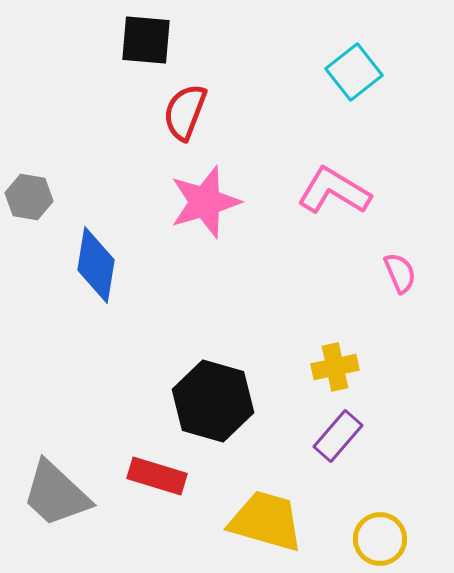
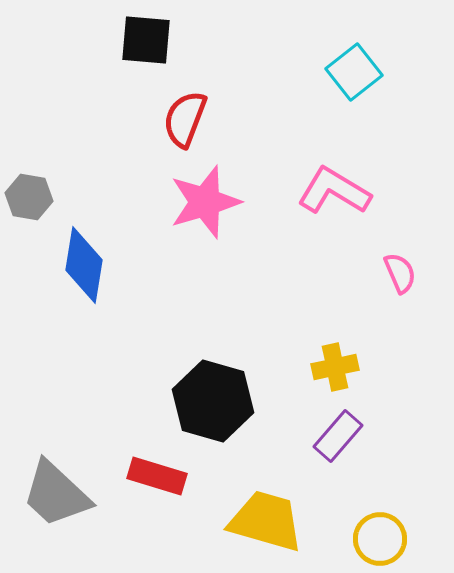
red semicircle: moved 7 px down
blue diamond: moved 12 px left
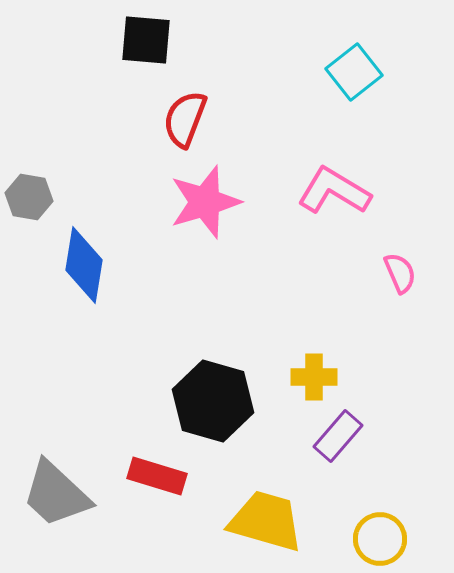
yellow cross: moved 21 px left, 10 px down; rotated 12 degrees clockwise
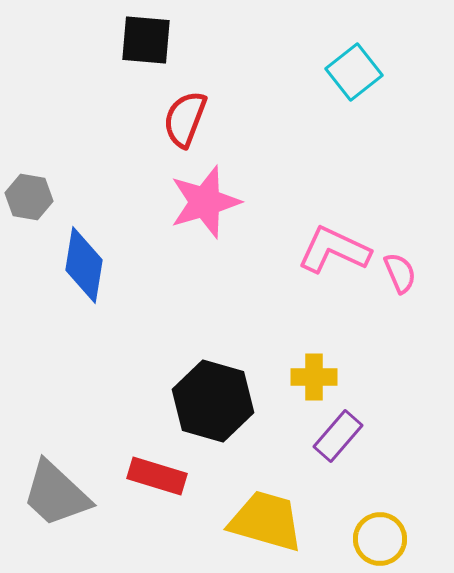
pink L-shape: moved 59 px down; rotated 6 degrees counterclockwise
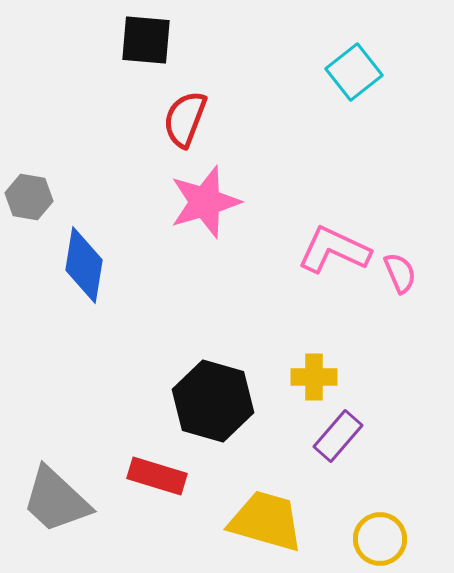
gray trapezoid: moved 6 px down
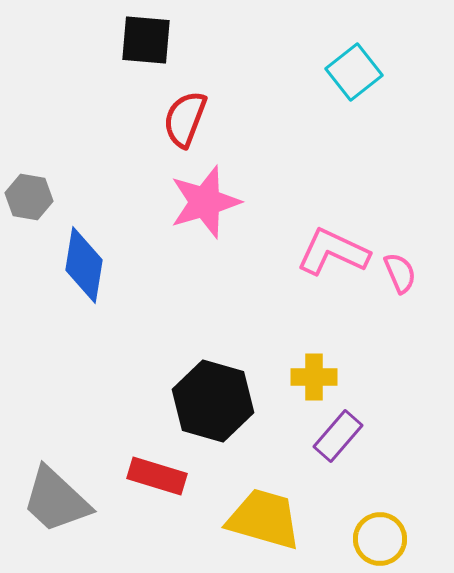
pink L-shape: moved 1 px left, 2 px down
yellow trapezoid: moved 2 px left, 2 px up
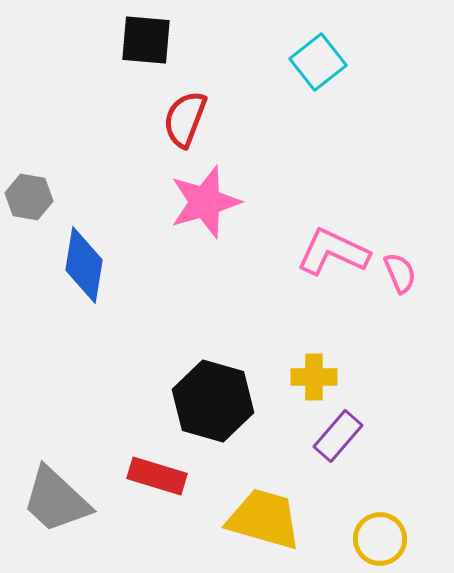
cyan square: moved 36 px left, 10 px up
